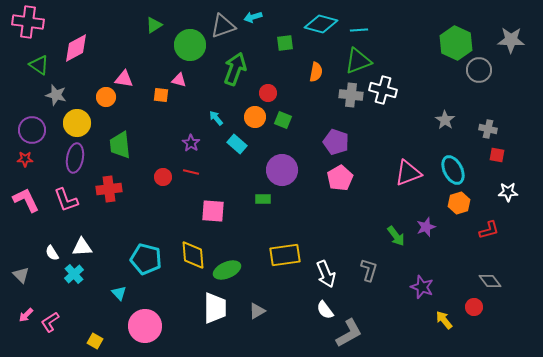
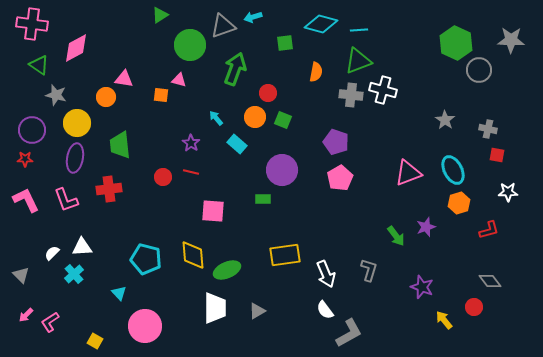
pink cross at (28, 22): moved 4 px right, 2 px down
green triangle at (154, 25): moved 6 px right, 10 px up
white semicircle at (52, 253): rotated 77 degrees clockwise
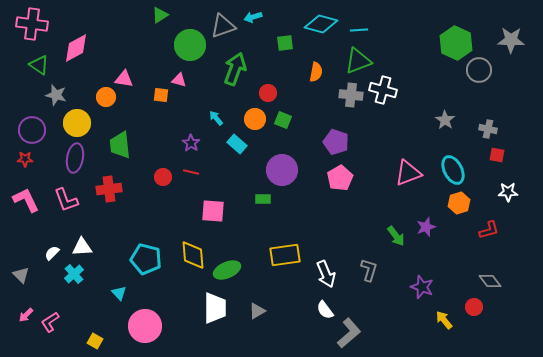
orange circle at (255, 117): moved 2 px down
gray L-shape at (349, 333): rotated 12 degrees counterclockwise
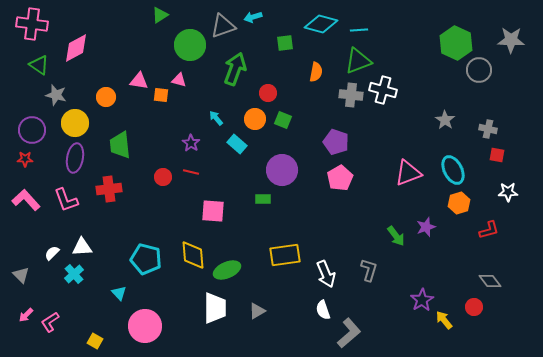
pink triangle at (124, 79): moved 15 px right, 2 px down
yellow circle at (77, 123): moved 2 px left
pink L-shape at (26, 200): rotated 16 degrees counterclockwise
purple star at (422, 287): moved 13 px down; rotated 20 degrees clockwise
white semicircle at (325, 310): moved 2 px left; rotated 18 degrees clockwise
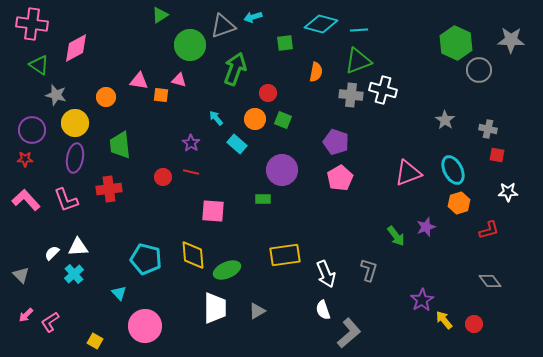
white triangle at (82, 247): moved 4 px left
red circle at (474, 307): moved 17 px down
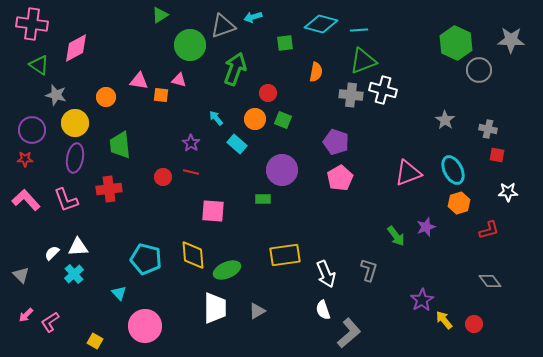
green triangle at (358, 61): moved 5 px right
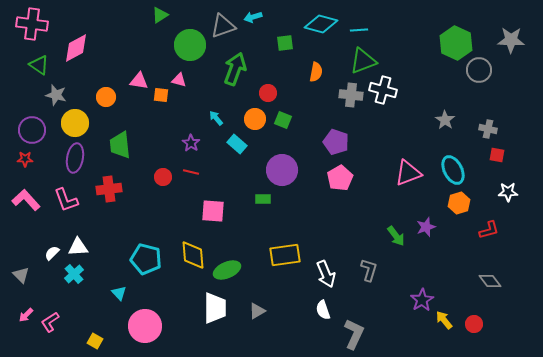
gray L-shape at (349, 333): moved 5 px right, 1 px down; rotated 24 degrees counterclockwise
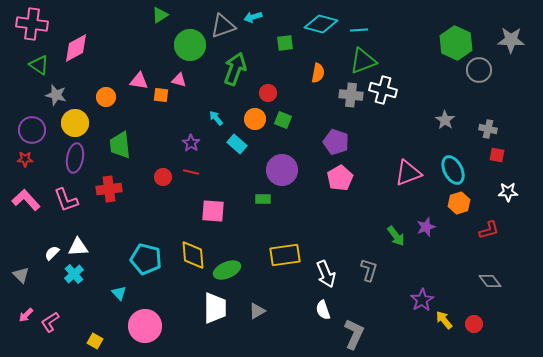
orange semicircle at (316, 72): moved 2 px right, 1 px down
